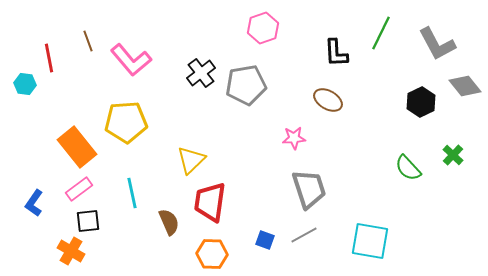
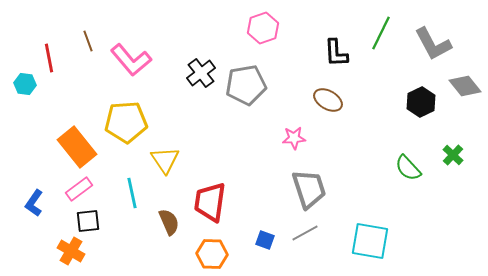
gray L-shape: moved 4 px left
yellow triangle: moved 26 px left; rotated 20 degrees counterclockwise
gray line: moved 1 px right, 2 px up
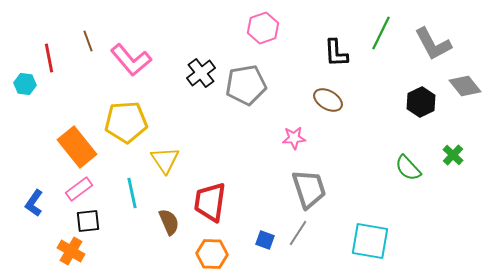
gray line: moved 7 px left; rotated 28 degrees counterclockwise
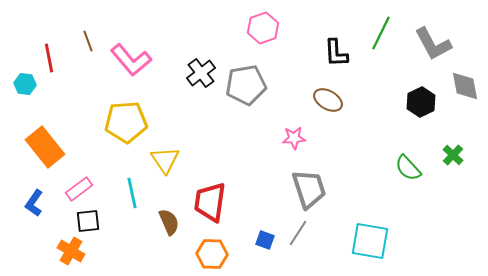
gray diamond: rotated 28 degrees clockwise
orange rectangle: moved 32 px left
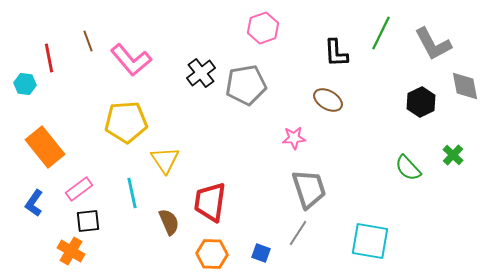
blue square: moved 4 px left, 13 px down
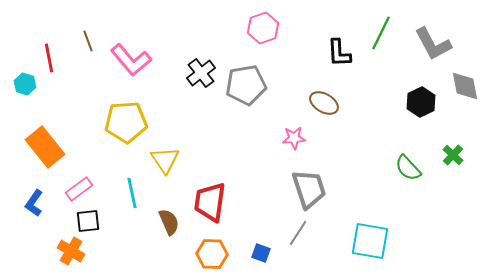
black L-shape: moved 3 px right
cyan hexagon: rotated 10 degrees clockwise
brown ellipse: moved 4 px left, 3 px down
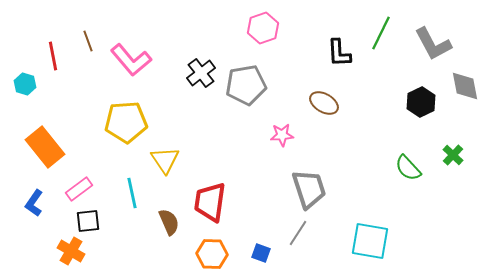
red line: moved 4 px right, 2 px up
pink star: moved 12 px left, 3 px up
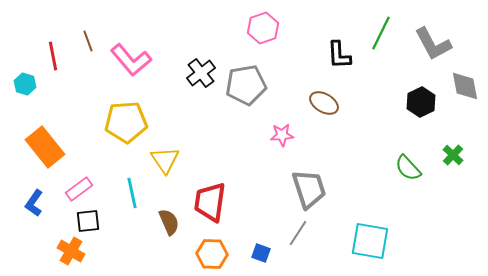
black L-shape: moved 2 px down
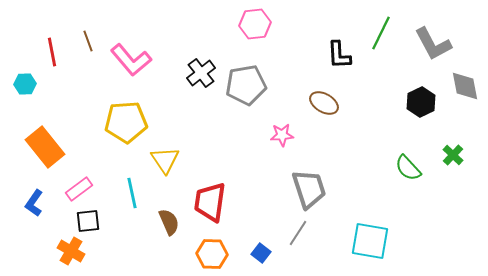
pink hexagon: moved 8 px left, 4 px up; rotated 12 degrees clockwise
red line: moved 1 px left, 4 px up
cyan hexagon: rotated 20 degrees counterclockwise
blue square: rotated 18 degrees clockwise
